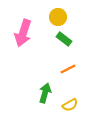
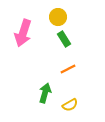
green rectangle: rotated 21 degrees clockwise
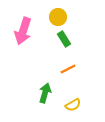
pink arrow: moved 2 px up
yellow semicircle: moved 3 px right
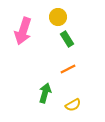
green rectangle: moved 3 px right
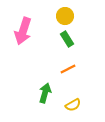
yellow circle: moved 7 px right, 1 px up
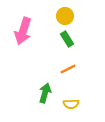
yellow semicircle: moved 2 px left, 1 px up; rotated 28 degrees clockwise
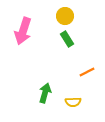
orange line: moved 19 px right, 3 px down
yellow semicircle: moved 2 px right, 2 px up
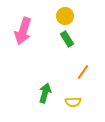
orange line: moved 4 px left; rotated 28 degrees counterclockwise
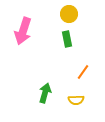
yellow circle: moved 4 px right, 2 px up
green rectangle: rotated 21 degrees clockwise
yellow semicircle: moved 3 px right, 2 px up
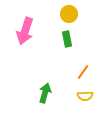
pink arrow: moved 2 px right
yellow semicircle: moved 9 px right, 4 px up
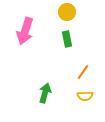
yellow circle: moved 2 px left, 2 px up
